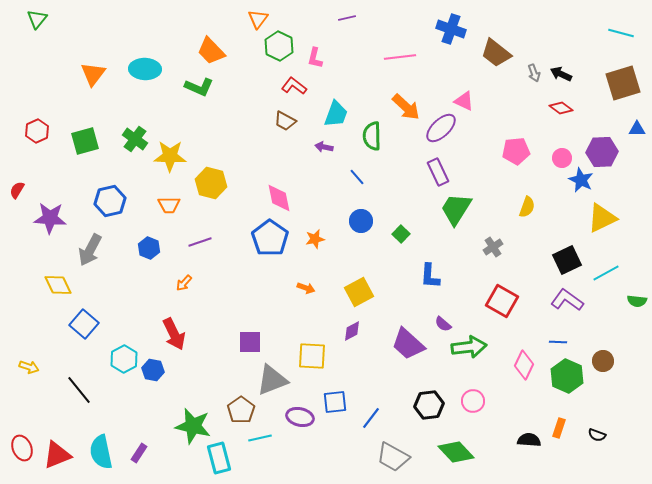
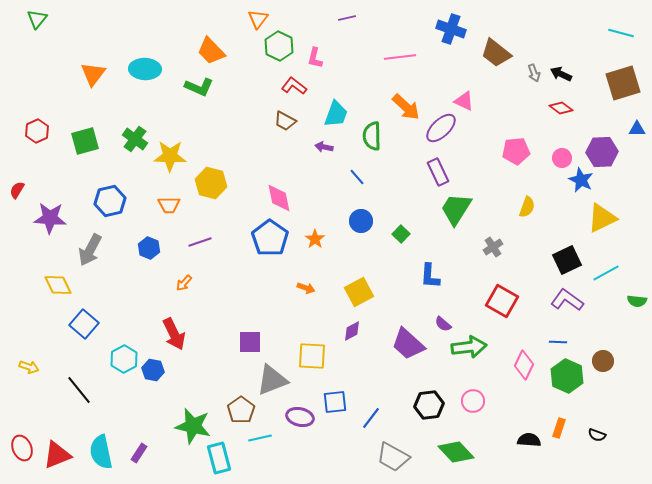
orange star at (315, 239): rotated 24 degrees counterclockwise
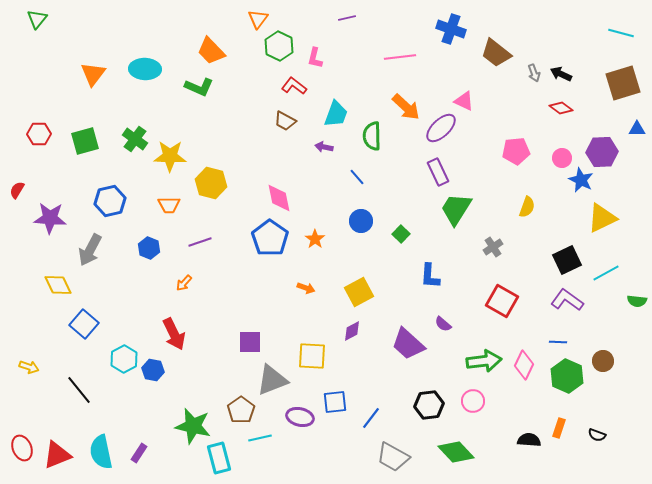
red hexagon at (37, 131): moved 2 px right, 3 px down; rotated 25 degrees clockwise
green arrow at (469, 347): moved 15 px right, 14 px down
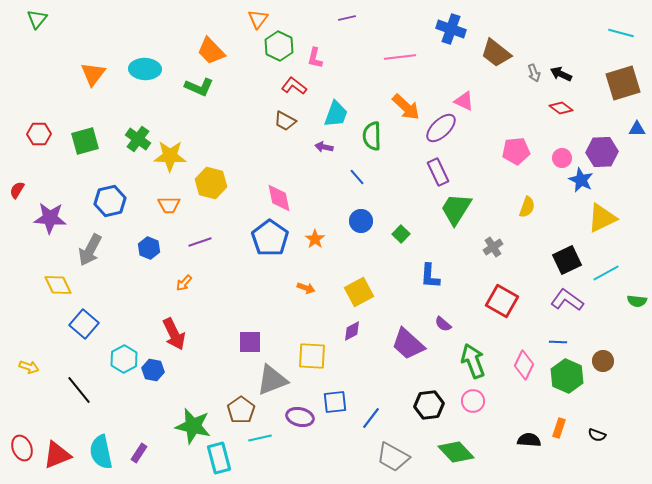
green cross at (135, 139): moved 3 px right
green arrow at (484, 361): moved 11 px left; rotated 104 degrees counterclockwise
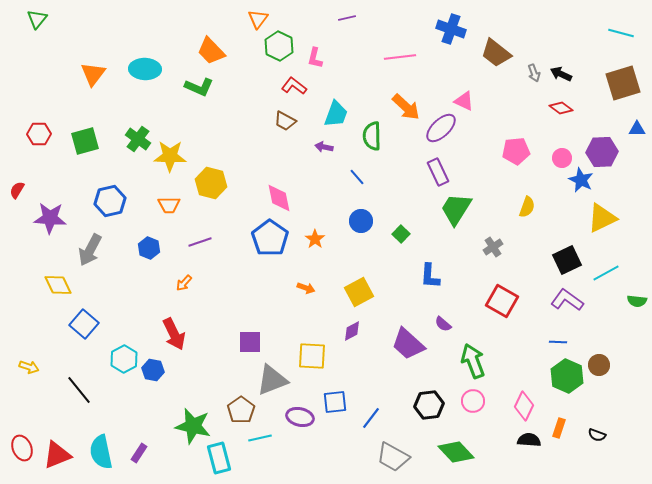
brown circle at (603, 361): moved 4 px left, 4 px down
pink diamond at (524, 365): moved 41 px down
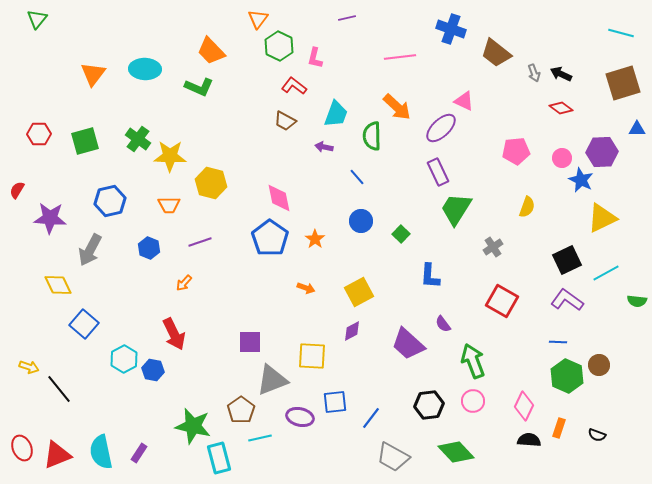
orange arrow at (406, 107): moved 9 px left
purple semicircle at (443, 324): rotated 12 degrees clockwise
black line at (79, 390): moved 20 px left, 1 px up
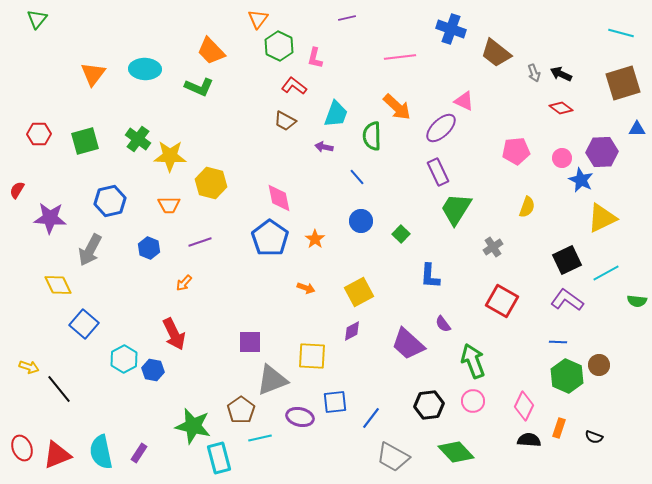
black semicircle at (597, 435): moved 3 px left, 2 px down
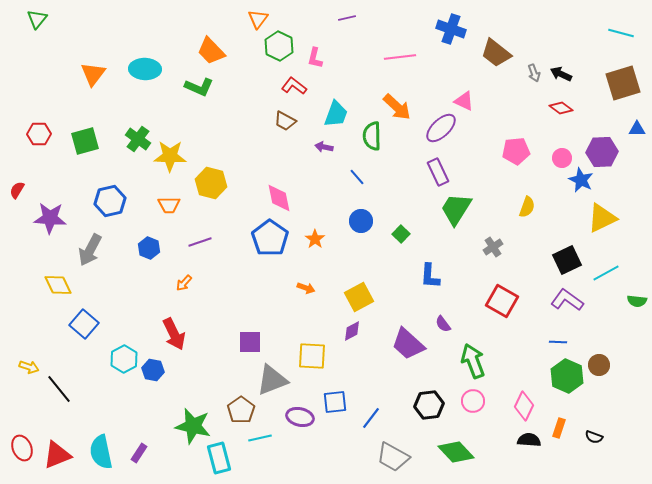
yellow square at (359, 292): moved 5 px down
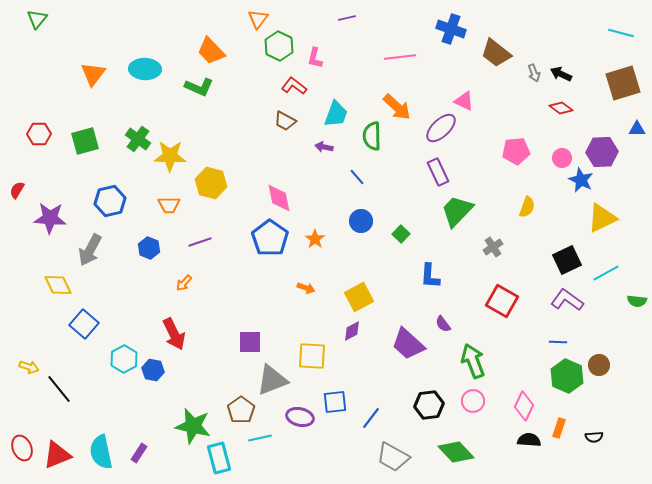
green trapezoid at (456, 209): moved 1 px right, 2 px down; rotated 12 degrees clockwise
black semicircle at (594, 437): rotated 24 degrees counterclockwise
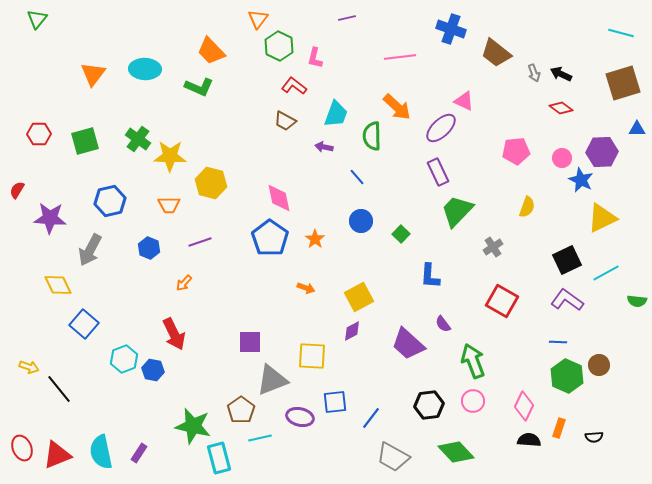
cyan hexagon at (124, 359): rotated 8 degrees clockwise
